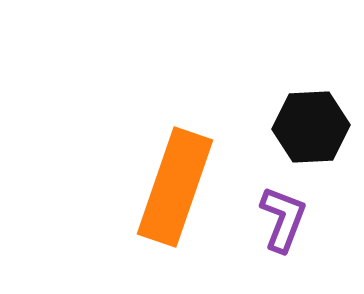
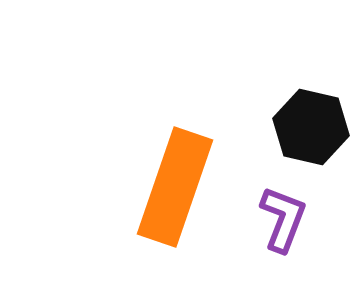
black hexagon: rotated 16 degrees clockwise
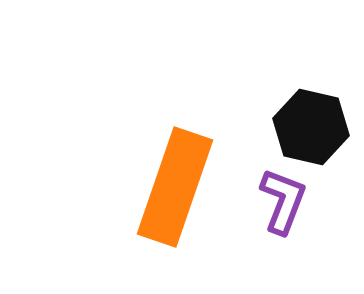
purple L-shape: moved 18 px up
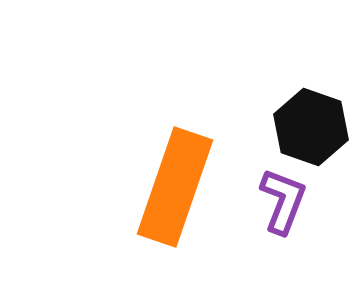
black hexagon: rotated 6 degrees clockwise
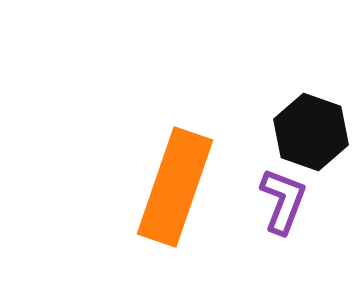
black hexagon: moved 5 px down
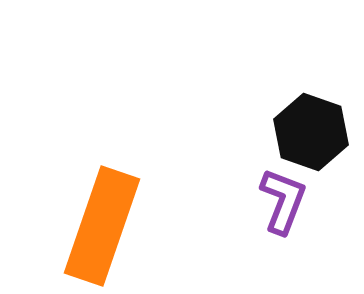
orange rectangle: moved 73 px left, 39 px down
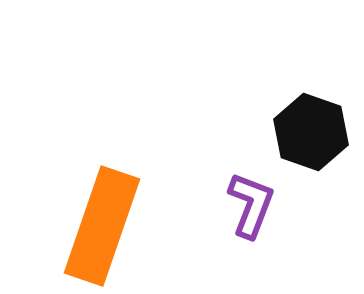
purple L-shape: moved 32 px left, 4 px down
